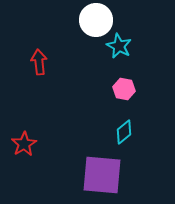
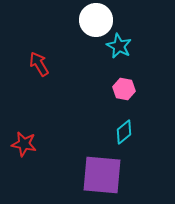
red arrow: moved 2 px down; rotated 25 degrees counterclockwise
red star: rotated 30 degrees counterclockwise
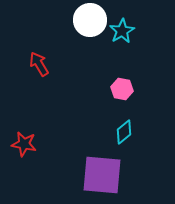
white circle: moved 6 px left
cyan star: moved 3 px right, 15 px up; rotated 15 degrees clockwise
pink hexagon: moved 2 px left
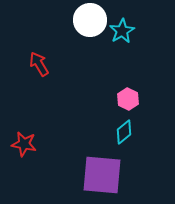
pink hexagon: moved 6 px right, 10 px down; rotated 15 degrees clockwise
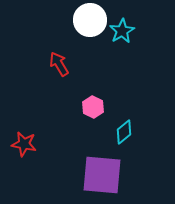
red arrow: moved 20 px right
pink hexagon: moved 35 px left, 8 px down
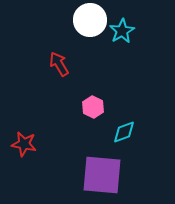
cyan diamond: rotated 20 degrees clockwise
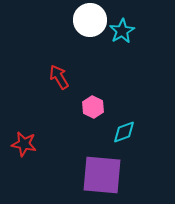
red arrow: moved 13 px down
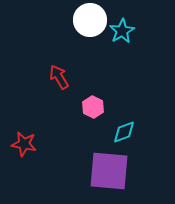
purple square: moved 7 px right, 4 px up
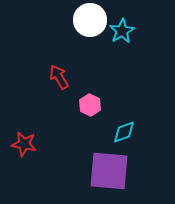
pink hexagon: moved 3 px left, 2 px up
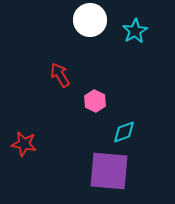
cyan star: moved 13 px right
red arrow: moved 1 px right, 2 px up
pink hexagon: moved 5 px right, 4 px up
